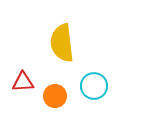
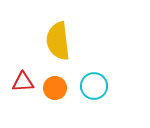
yellow semicircle: moved 4 px left, 2 px up
orange circle: moved 8 px up
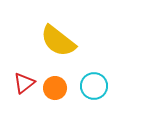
yellow semicircle: rotated 45 degrees counterclockwise
red triangle: moved 1 px right, 1 px down; rotated 35 degrees counterclockwise
